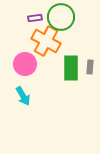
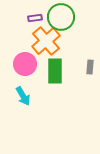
orange cross: rotated 20 degrees clockwise
green rectangle: moved 16 px left, 3 px down
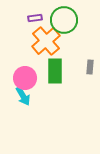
green circle: moved 3 px right, 3 px down
pink circle: moved 14 px down
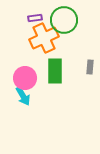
orange cross: moved 2 px left, 3 px up; rotated 16 degrees clockwise
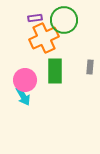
pink circle: moved 2 px down
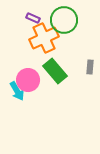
purple rectangle: moved 2 px left; rotated 32 degrees clockwise
green rectangle: rotated 40 degrees counterclockwise
pink circle: moved 3 px right
cyan arrow: moved 6 px left, 5 px up
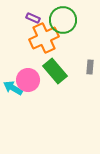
green circle: moved 1 px left
cyan arrow: moved 4 px left, 3 px up; rotated 150 degrees clockwise
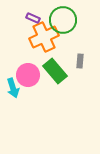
orange cross: moved 1 px up
gray rectangle: moved 10 px left, 6 px up
pink circle: moved 5 px up
cyan arrow: rotated 138 degrees counterclockwise
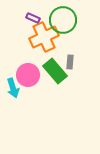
gray rectangle: moved 10 px left, 1 px down
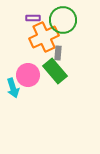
purple rectangle: rotated 24 degrees counterclockwise
gray rectangle: moved 12 px left, 9 px up
